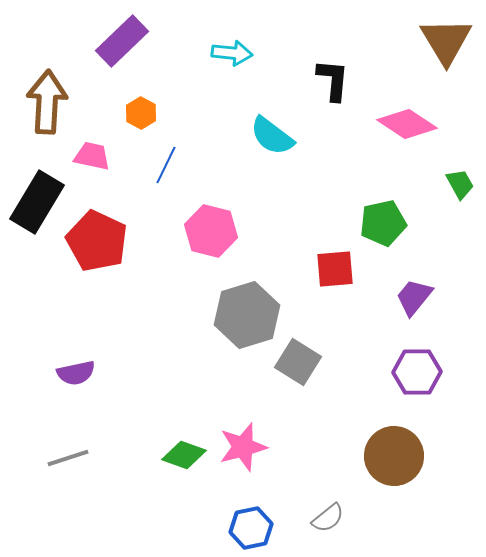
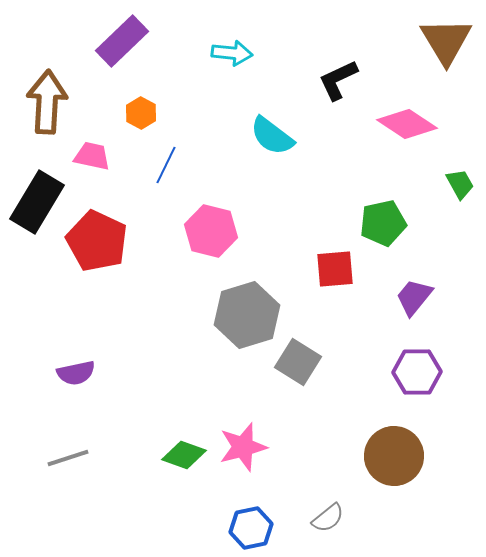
black L-shape: moved 5 px right; rotated 120 degrees counterclockwise
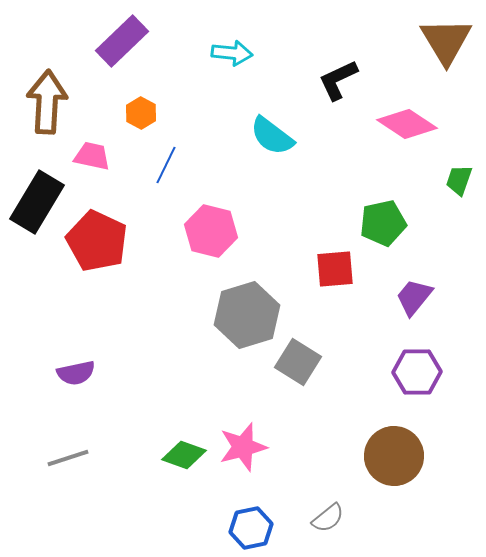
green trapezoid: moved 1 px left, 4 px up; rotated 132 degrees counterclockwise
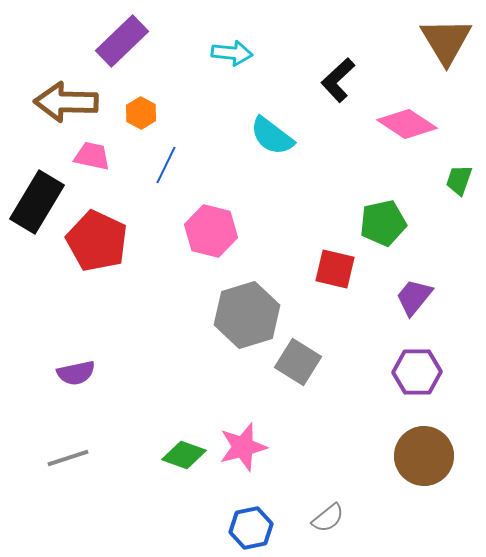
black L-shape: rotated 18 degrees counterclockwise
brown arrow: moved 19 px right; rotated 92 degrees counterclockwise
red square: rotated 18 degrees clockwise
brown circle: moved 30 px right
